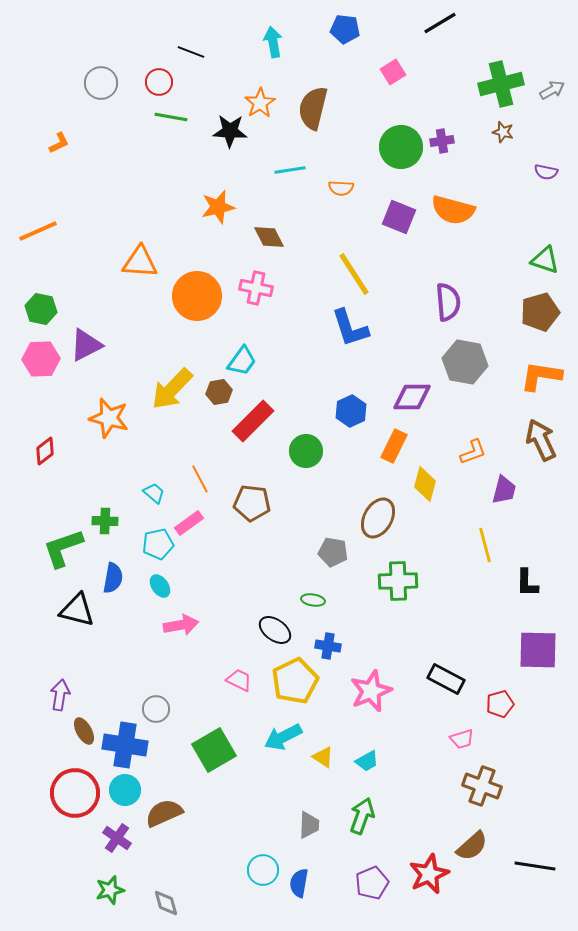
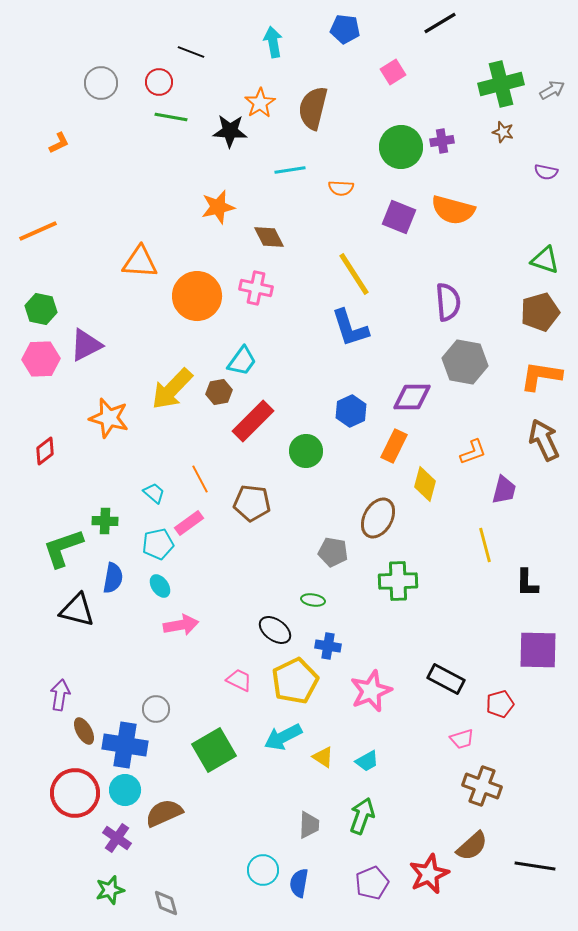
brown arrow at (541, 440): moved 3 px right
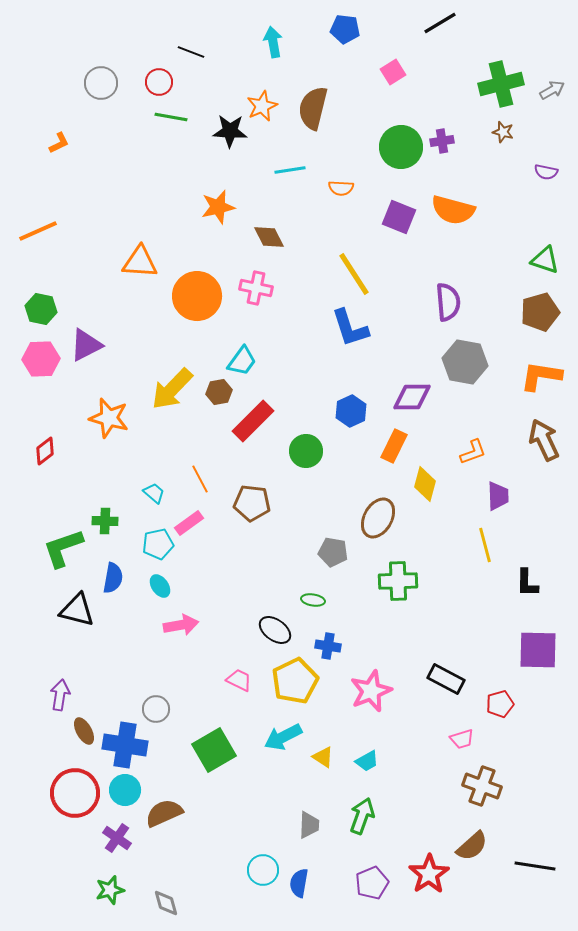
orange star at (260, 103): moved 2 px right, 3 px down; rotated 8 degrees clockwise
purple trapezoid at (504, 490): moved 6 px left, 6 px down; rotated 16 degrees counterclockwise
red star at (429, 874): rotated 9 degrees counterclockwise
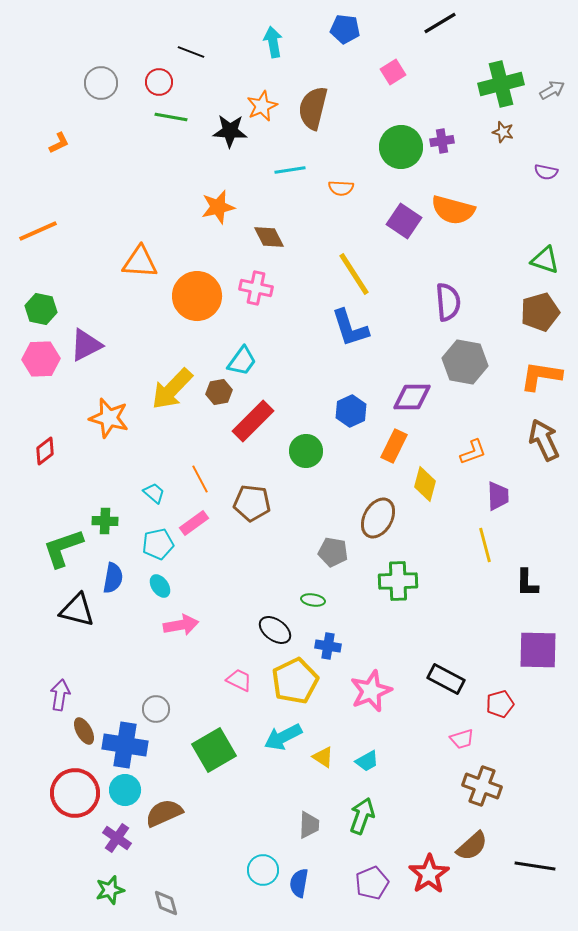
purple square at (399, 217): moved 5 px right, 4 px down; rotated 12 degrees clockwise
pink rectangle at (189, 523): moved 5 px right
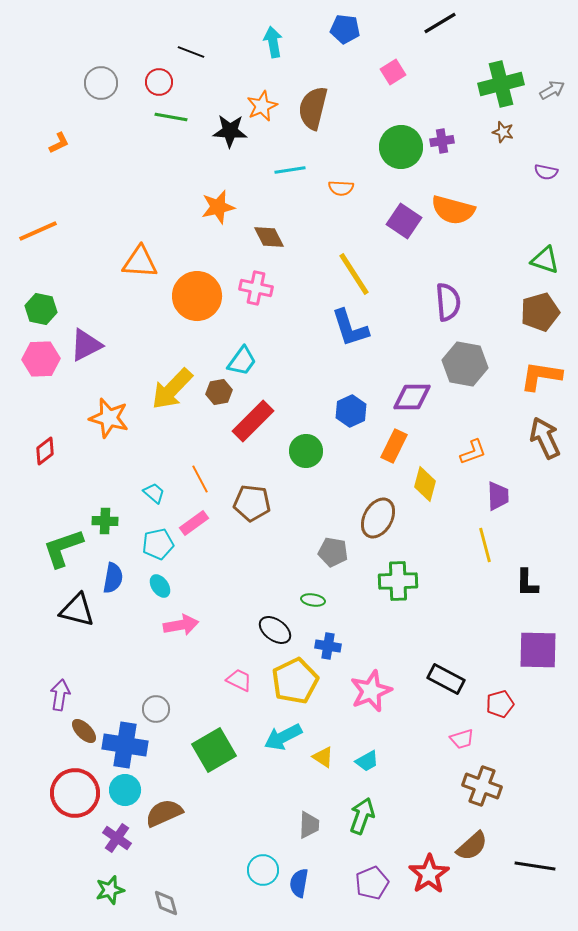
gray hexagon at (465, 362): moved 2 px down
brown arrow at (544, 440): moved 1 px right, 2 px up
brown ellipse at (84, 731): rotated 16 degrees counterclockwise
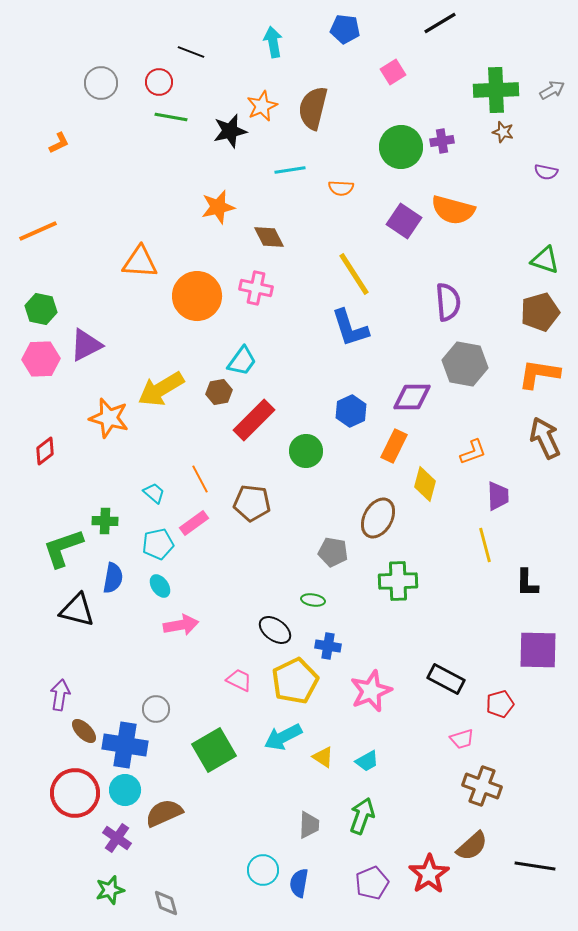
green cross at (501, 84): moved 5 px left, 6 px down; rotated 12 degrees clockwise
black star at (230, 131): rotated 16 degrees counterclockwise
orange L-shape at (541, 376): moved 2 px left, 2 px up
yellow arrow at (172, 389): moved 11 px left; rotated 15 degrees clockwise
red rectangle at (253, 421): moved 1 px right, 1 px up
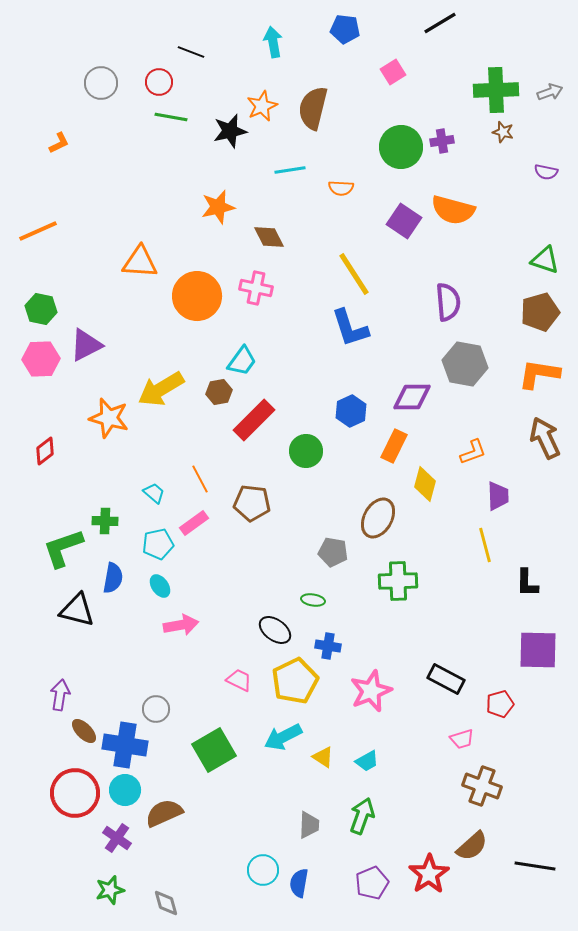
gray arrow at (552, 90): moved 2 px left, 2 px down; rotated 10 degrees clockwise
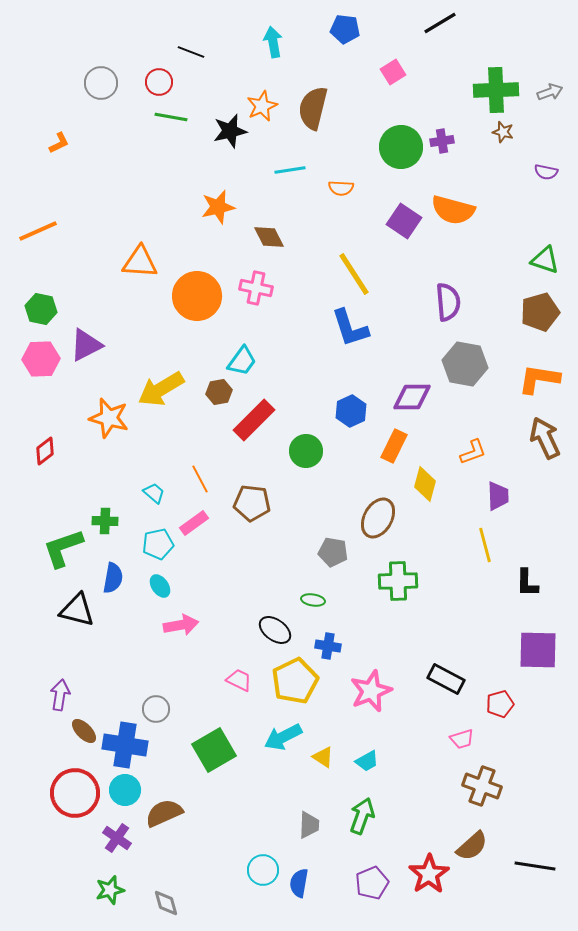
orange L-shape at (539, 374): moved 5 px down
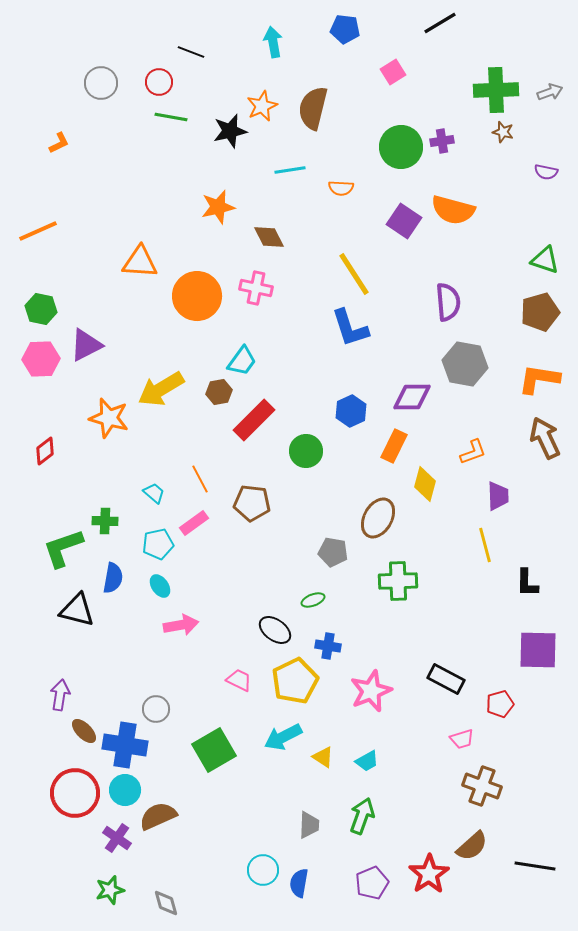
green ellipse at (313, 600): rotated 30 degrees counterclockwise
brown semicircle at (164, 813): moved 6 px left, 3 px down
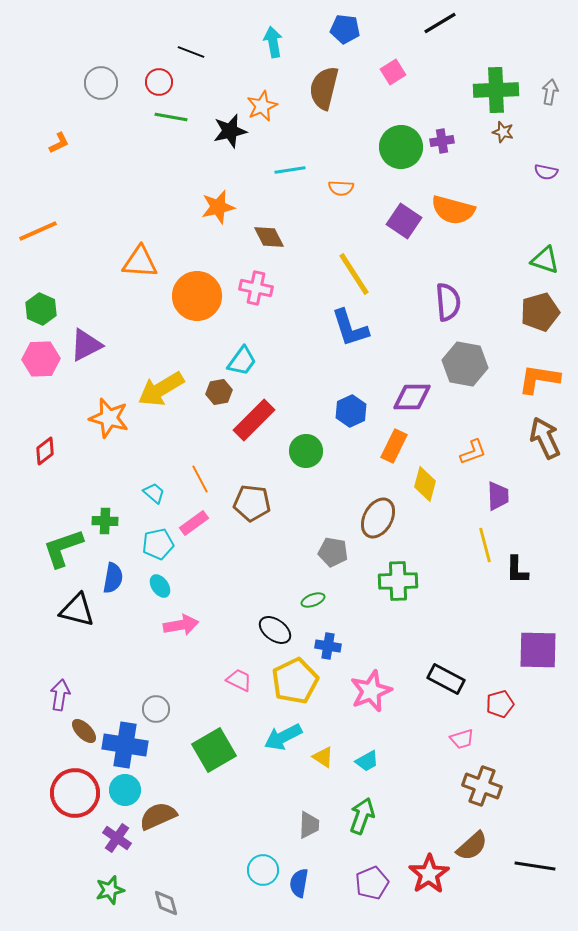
gray arrow at (550, 92): rotated 60 degrees counterclockwise
brown semicircle at (313, 108): moved 11 px right, 20 px up
green hexagon at (41, 309): rotated 12 degrees clockwise
black L-shape at (527, 583): moved 10 px left, 13 px up
